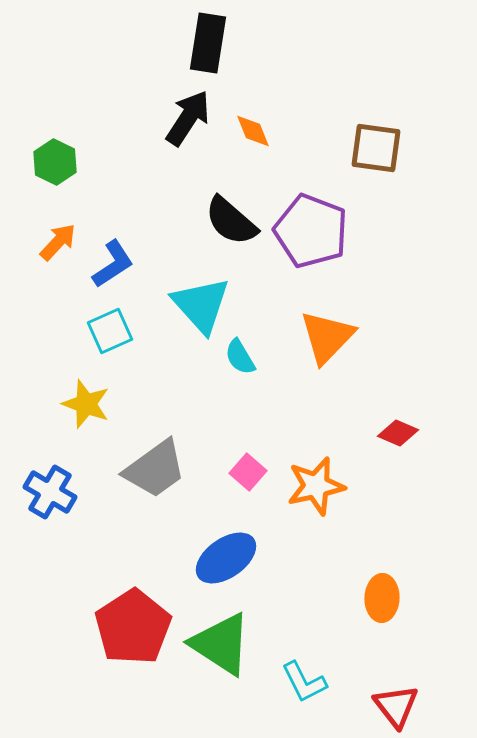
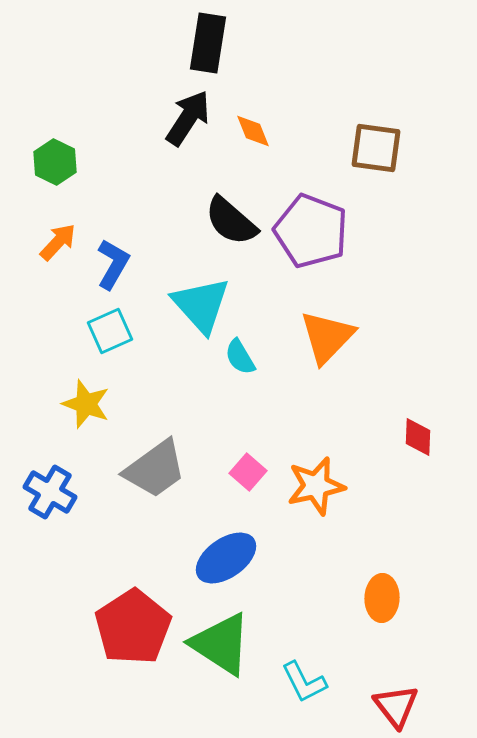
blue L-shape: rotated 27 degrees counterclockwise
red diamond: moved 20 px right, 4 px down; rotated 69 degrees clockwise
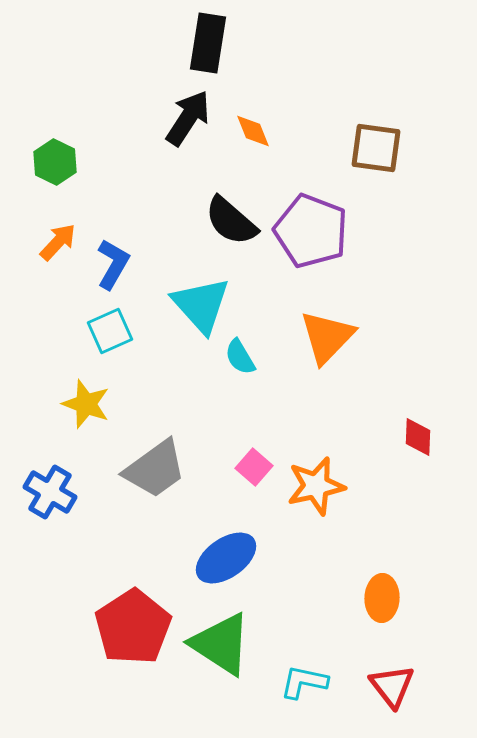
pink square: moved 6 px right, 5 px up
cyan L-shape: rotated 129 degrees clockwise
red triangle: moved 4 px left, 20 px up
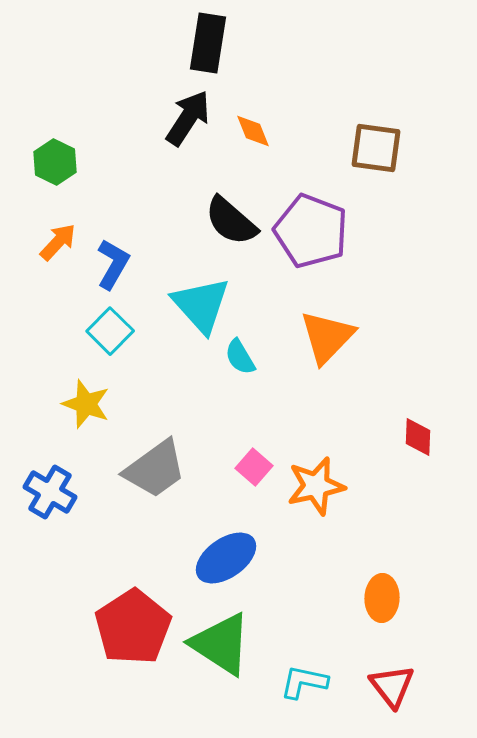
cyan square: rotated 21 degrees counterclockwise
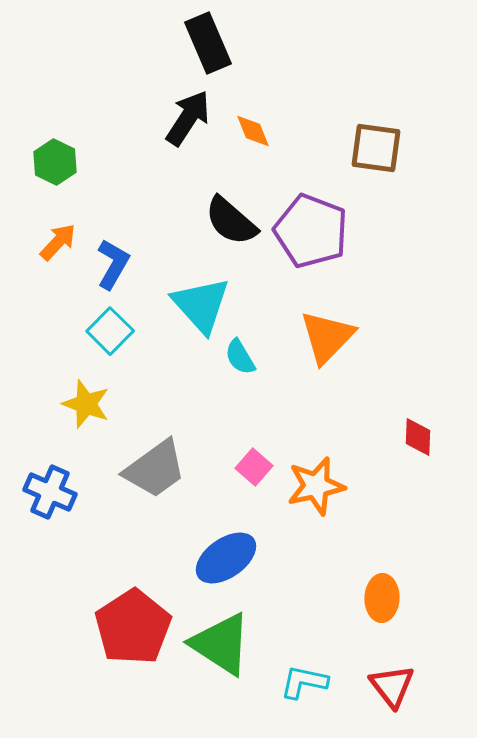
black rectangle: rotated 32 degrees counterclockwise
blue cross: rotated 6 degrees counterclockwise
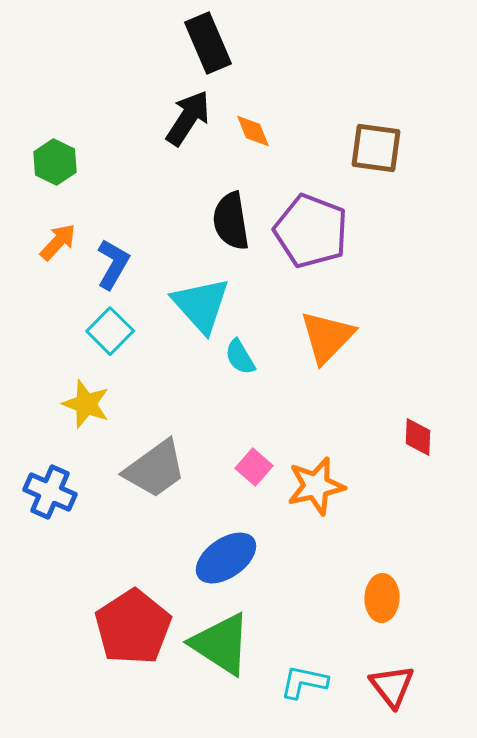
black semicircle: rotated 40 degrees clockwise
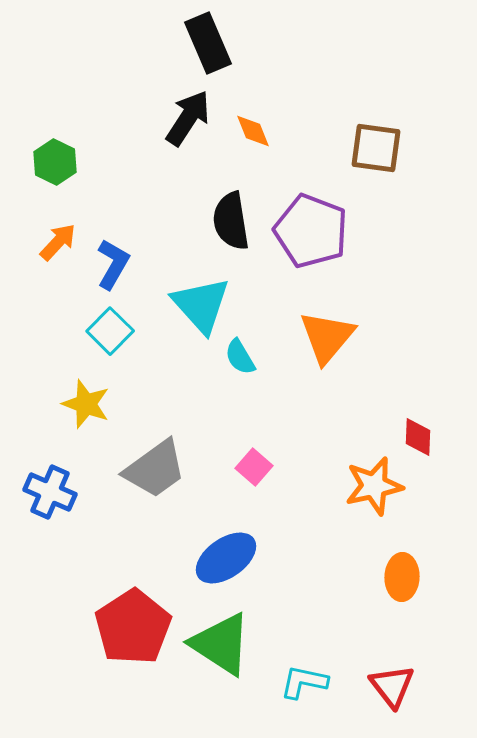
orange triangle: rotated 4 degrees counterclockwise
orange star: moved 58 px right
orange ellipse: moved 20 px right, 21 px up
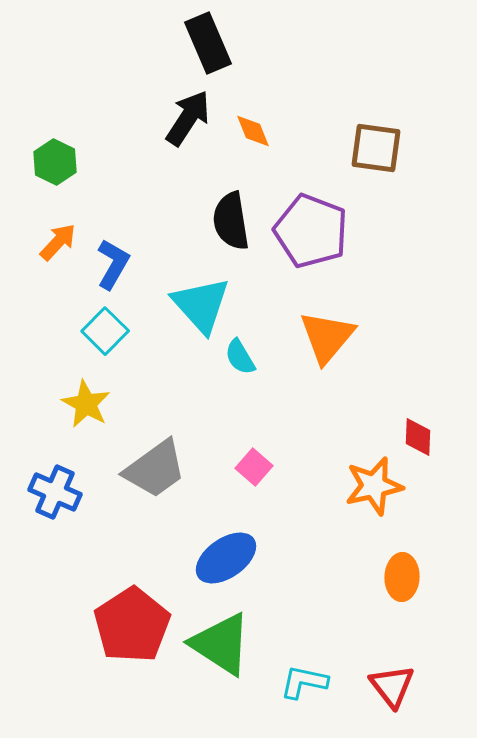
cyan square: moved 5 px left
yellow star: rotated 9 degrees clockwise
blue cross: moved 5 px right
red pentagon: moved 1 px left, 2 px up
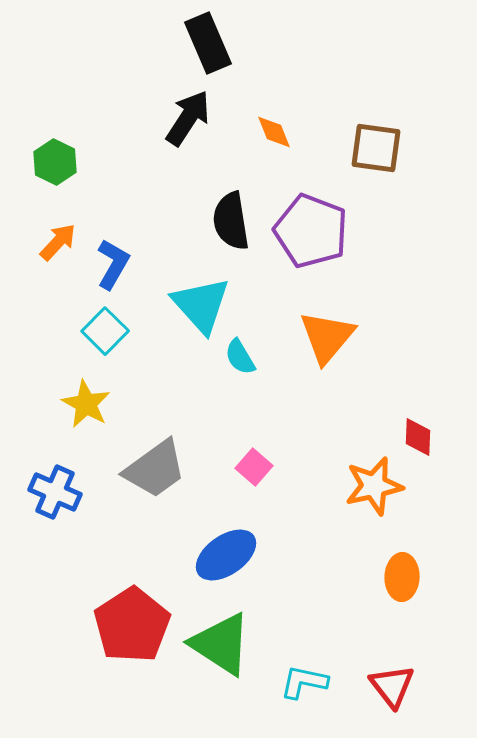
orange diamond: moved 21 px right, 1 px down
blue ellipse: moved 3 px up
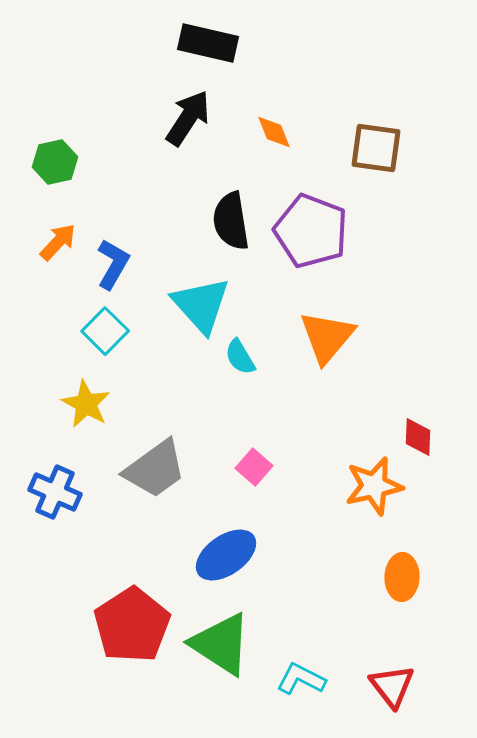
black rectangle: rotated 54 degrees counterclockwise
green hexagon: rotated 21 degrees clockwise
cyan L-shape: moved 3 px left, 3 px up; rotated 15 degrees clockwise
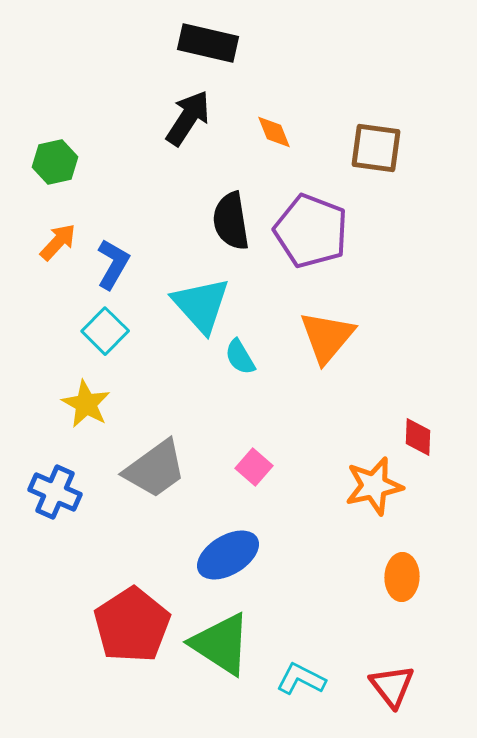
blue ellipse: moved 2 px right; rotated 4 degrees clockwise
